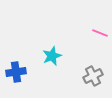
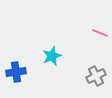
gray cross: moved 3 px right
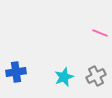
cyan star: moved 12 px right, 21 px down
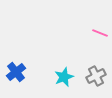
blue cross: rotated 30 degrees counterclockwise
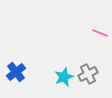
gray cross: moved 8 px left, 2 px up
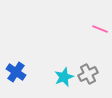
pink line: moved 4 px up
blue cross: rotated 18 degrees counterclockwise
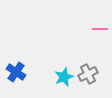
pink line: rotated 21 degrees counterclockwise
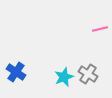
pink line: rotated 14 degrees counterclockwise
gray cross: rotated 30 degrees counterclockwise
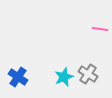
pink line: rotated 21 degrees clockwise
blue cross: moved 2 px right, 5 px down
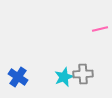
pink line: rotated 21 degrees counterclockwise
gray cross: moved 5 px left; rotated 36 degrees counterclockwise
